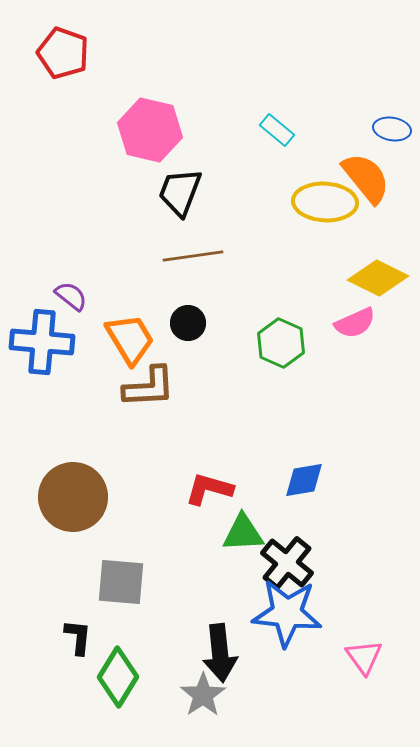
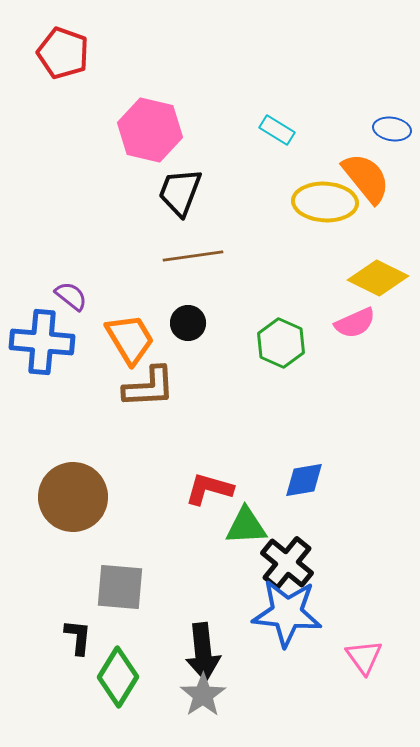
cyan rectangle: rotated 8 degrees counterclockwise
green triangle: moved 3 px right, 7 px up
gray square: moved 1 px left, 5 px down
black arrow: moved 17 px left, 1 px up
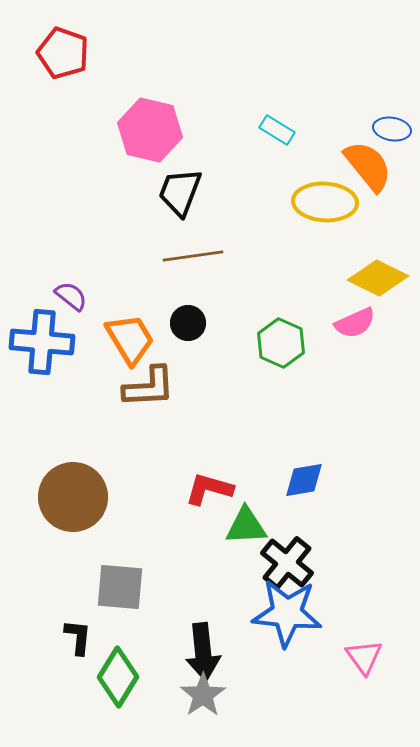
orange semicircle: moved 2 px right, 12 px up
